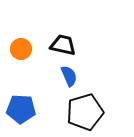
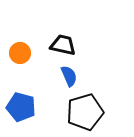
orange circle: moved 1 px left, 4 px down
blue pentagon: moved 2 px up; rotated 12 degrees clockwise
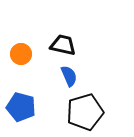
orange circle: moved 1 px right, 1 px down
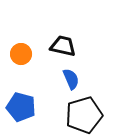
black trapezoid: moved 1 px down
blue semicircle: moved 2 px right, 3 px down
black pentagon: moved 1 px left, 3 px down
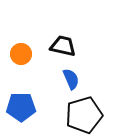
blue pentagon: rotated 16 degrees counterclockwise
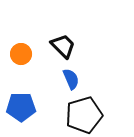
black trapezoid: rotated 32 degrees clockwise
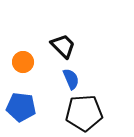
orange circle: moved 2 px right, 8 px down
blue pentagon: rotated 8 degrees clockwise
black pentagon: moved 2 px up; rotated 12 degrees clockwise
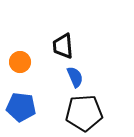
black trapezoid: rotated 140 degrees counterclockwise
orange circle: moved 3 px left
blue semicircle: moved 4 px right, 2 px up
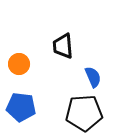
orange circle: moved 1 px left, 2 px down
blue semicircle: moved 18 px right
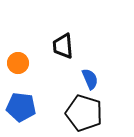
orange circle: moved 1 px left, 1 px up
blue semicircle: moved 3 px left, 2 px down
black pentagon: rotated 21 degrees clockwise
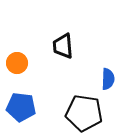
orange circle: moved 1 px left
blue semicircle: moved 18 px right; rotated 25 degrees clockwise
black pentagon: rotated 9 degrees counterclockwise
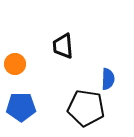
orange circle: moved 2 px left, 1 px down
blue pentagon: rotated 8 degrees counterclockwise
black pentagon: moved 2 px right, 5 px up
